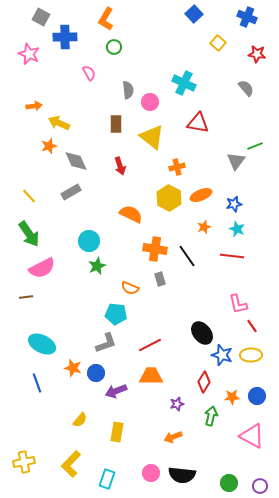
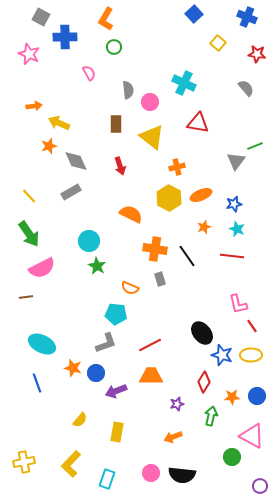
green star at (97, 266): rotated 18 degrees counterclockwise
green circle at (229, 483): moved 3 px right, 26 px up
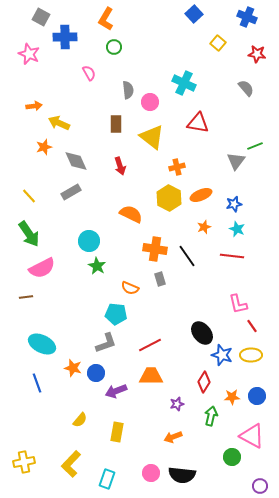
orange star at (49, 146): moved 5 px left, 1 px down
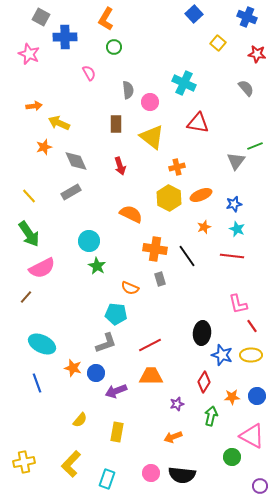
brown line at (26, 297): rotated 40 degrees counterclockwise
black ellipse at (202, 333): rotated 45 degrees clockwise
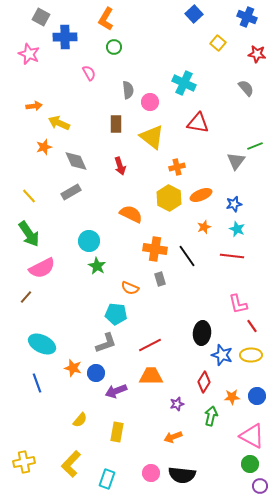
green circle at (232, 457): moved 18 px right, 7 px down
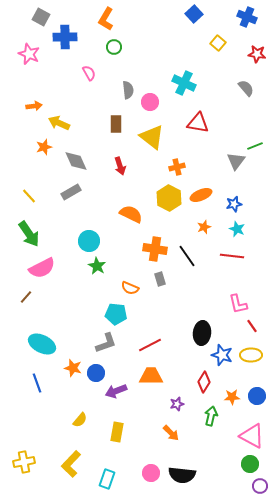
orange arrow at (173, 437): moved 2 px left, 4 px up; rotated 114 degrees counterclockwise
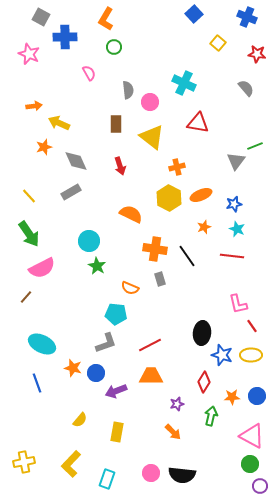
orange arrow at (171, 433): moved 2 px right, 1 px up
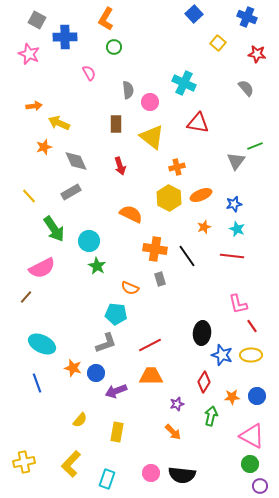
gray square at (41, 17): moved 4 px left, 3 px down
green arrow at (29, 234): moved 25 px right, 5 px up
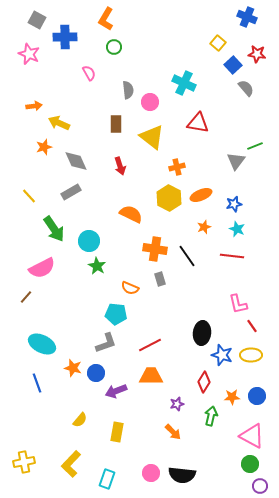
blue square at (194, 14): moved 39 px right, 51 px down
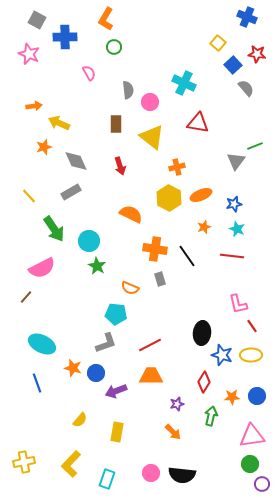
pink triangle at (252, 436): rotated 36 degrees counterclockwise
purple circle at (260, 486): moved 2 px right, 2 px up
